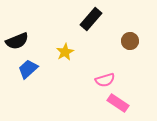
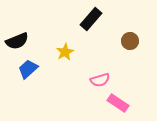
pink semicircle: moved 5 px left
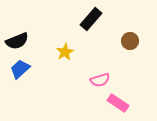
blue trapezoid: moved 8 px left
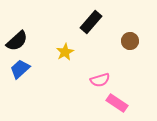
black rectangle: moved 3 px down
black semicircle: rotated 20 degrees counterclockwise
pink rectangle: moved 1 px left
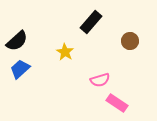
yellow star: rotated 12 degrees counterclockwise
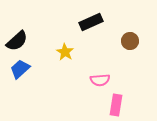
black rectangle: rotated 25 degrees clockwise
pink semicircle: rotated 12 degrees clockwise
pink rectangle: moved 1 px left, 2 px down; rotated 65 degrees clockwise
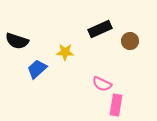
black rectangle: moved 9 px right, 7 px down
black semicircle: rotated 60 degrees clockwise
yellow star: rotated 30 degrees counterclockwise
blue trapezoid: moved 17 px right
pink semicircle: moved 2 px right, 4 px down; rotated 30 degrees clockwise
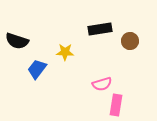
black rectangle: rotated 15 degrees clockwise
blue trapezoid: rotated 10 degrees counterclockwise
pink semicircle: rotated 42 degrees counterclockwise
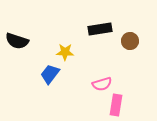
blue trapezoid: moved 13 px right, 5 px down
